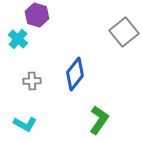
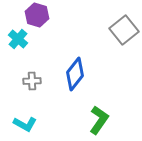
gray square: moved 2 px up
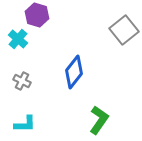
blue diamond: moved 1 px left, 2 px up
gray cross: moved 10 px left; rotated 30 degrees clockwise
cyan L-shape: rotated 30 degrees counterclockwise
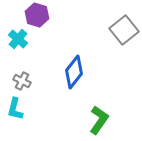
cyan L-shape: moved 10 px left, 15 px up; rotated 105 degrees clockwise
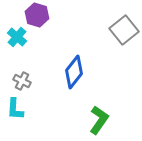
cyan cross: moved 1 px left, 2 px up
cyan L-shape: rotated 10 degrees counterclockwise
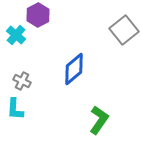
purple hexagon: moved 1 px right; rotated 15 degrees clockwise
cyan cross: moved 1 px left, 2 px up
blue diamond: moved 3 px up; rotated 12 degrees clockwise
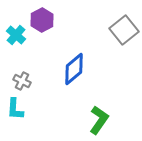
purple hexagon: moved 4 px right, 5 px down
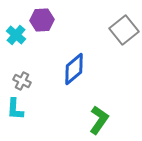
purple hexagon: rotated 25 degrees clockwise
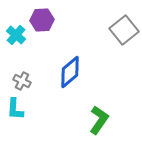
blue diamond: moved 4 px left, 3 px down
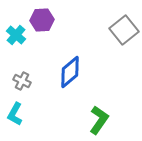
cyan L-shape: moved 5 px down; rotated 25 degrees clockwise
